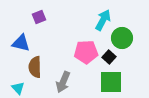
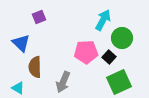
blue triangle: rotated 30 degrees clockwise
green square: moved 8 px right; rotated 25 degrees counterclockwise
cyan triangle: rotated 16 degrees counterclockwise
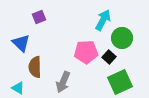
green square: moved 1 px right
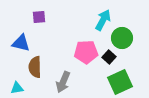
purple square: rotated 16 degrees clockwise
blue triangle: rotated 30 degrees counterclockwise
cyan triangle: moved 1 px left; rotated 40 degrees counterclockwise
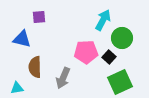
blue triangle: moved 1 px right, 4 px up
gray arrow: moved 4 px up
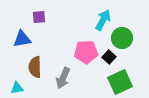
blue triangle: rotated 24 degrees counterclockwise
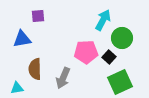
purple square: moved 1 px left, 1 px up
brown semicircle: moved 2 px down
